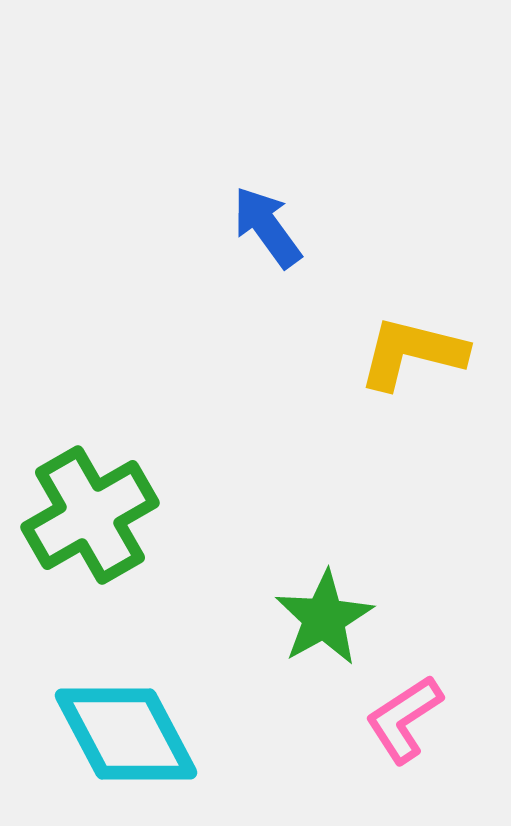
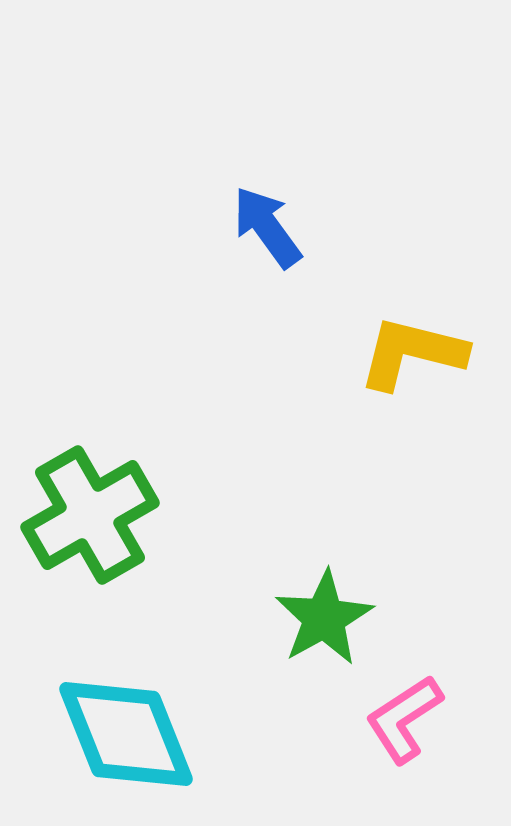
cyan diamond: rotated 6 degrees clockwise
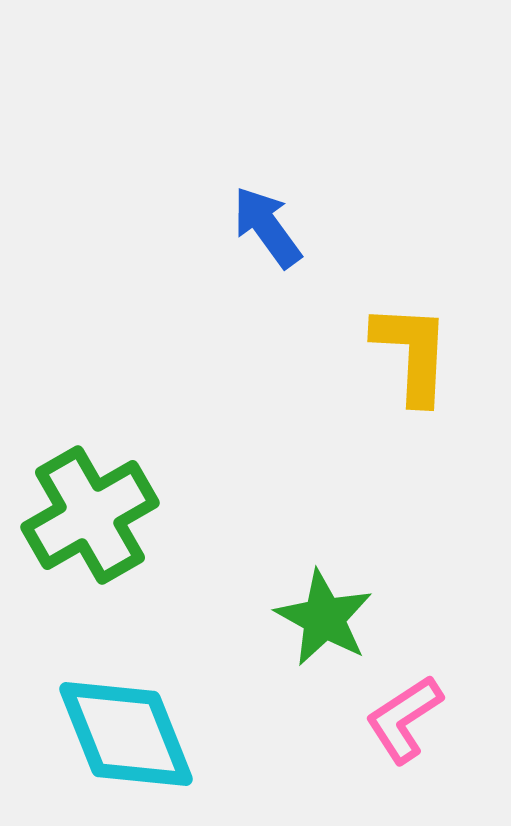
yellow L-shape: rotated 79 degrees clockwise
green star: rotated 14 degrees counterclockwise
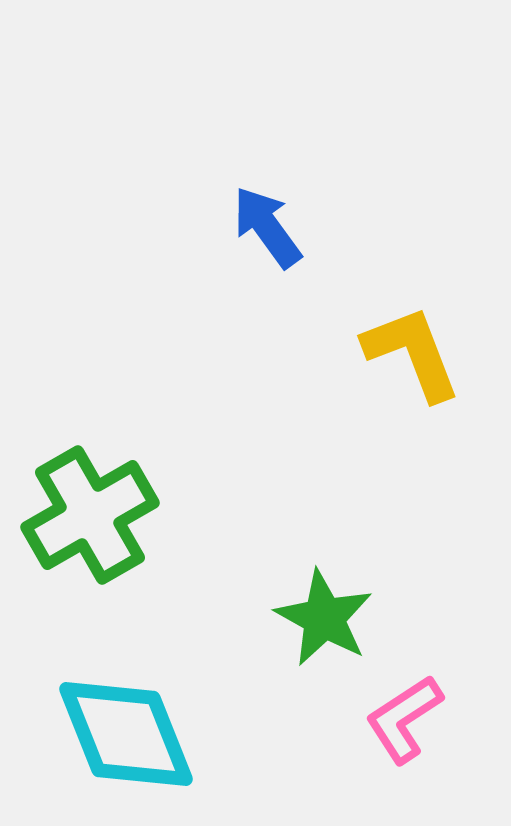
yellow L-shape: rotated 24 degrees counterclockwise
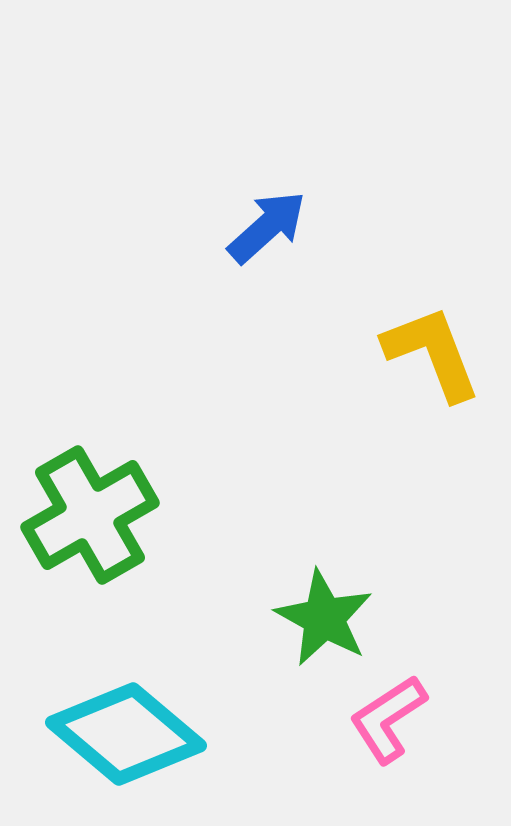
blue arrow: rotated 84 degrees clockwise
yellow L-shape: moved 20 px right
pink L-shape: moved 16 px left
cyan diamond: rotated 28 degrees counterclockwise
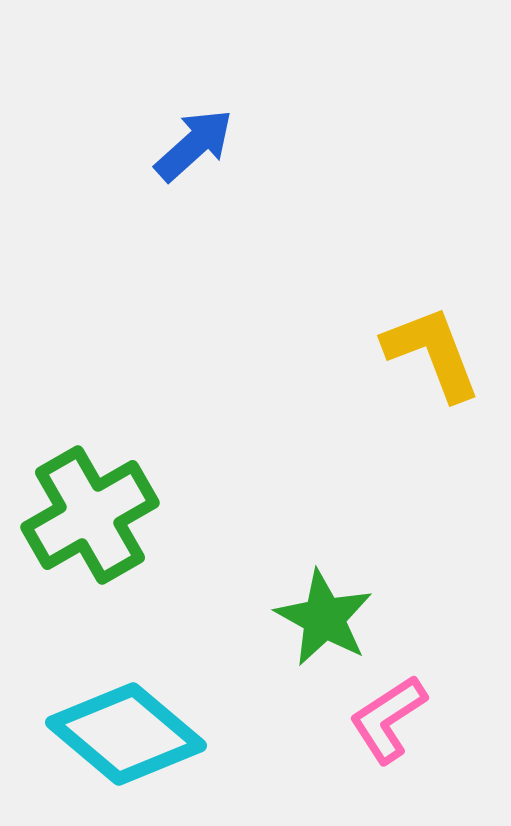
blue arrow: moved 73 px left, 82 px up
